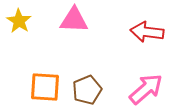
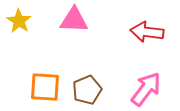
pink arrow: rotated 12 degrees counterclockwise
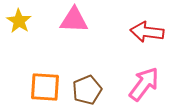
pink arrow: moved 2 px left, 5 px up
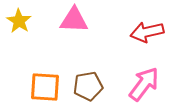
red arrow: rotated 20 degrees counterclockwise
brown pentagon: moved 1 px right, 4 px up; rotated 12 degrees clockwise
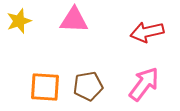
yellow star: rotated 20 degrees clockwise
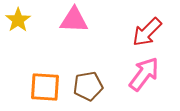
yellow star: moved 1 px left, 1 px up; rotated 15 degrees counterclockwise
red arrow: rotated 32 degrees counterclockwise
pink arrow: moved 10 px up
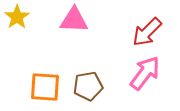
yellow star: moved 1 px left, 3 px up
pink arrow: moved 1 px right, 1 px up
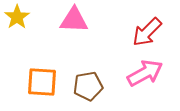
pink arrow: rotated 24 degrees clockwise
orange square: moved 3 px left, 5 px up
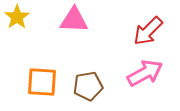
red arrow: moved 1 px right, 1 px up
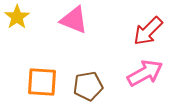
pink triangle: rotated 20 degrees clockwise
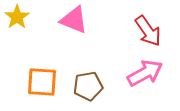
red arrow: rotated 80 degrees counterclockwise
